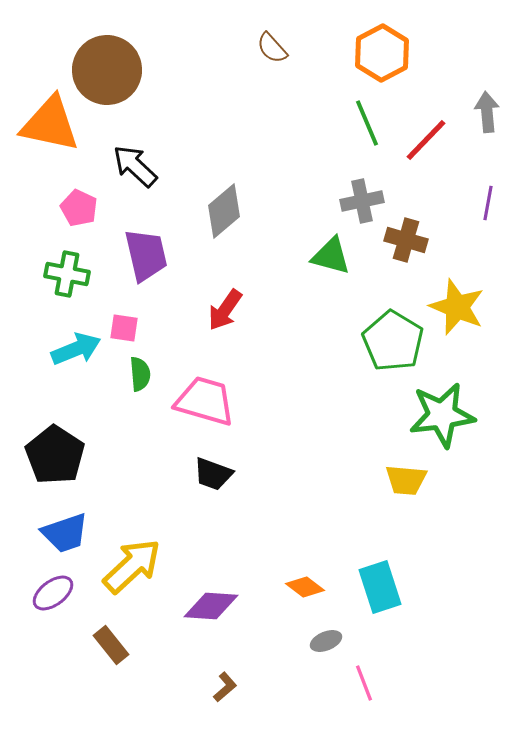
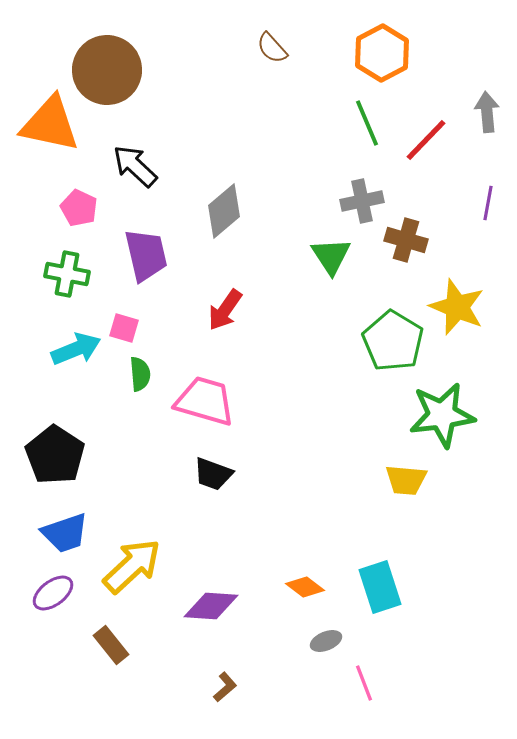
green triangle: rotated 42 degrees clockwise
pink square: rotated 8 degrees clockwise
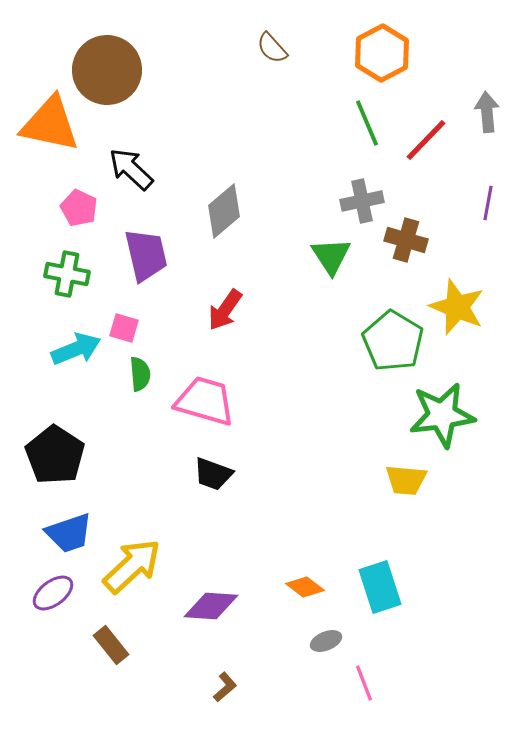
black arrow: moved 4 px left, 3 px down
blue trapezoid: moved 4 px right
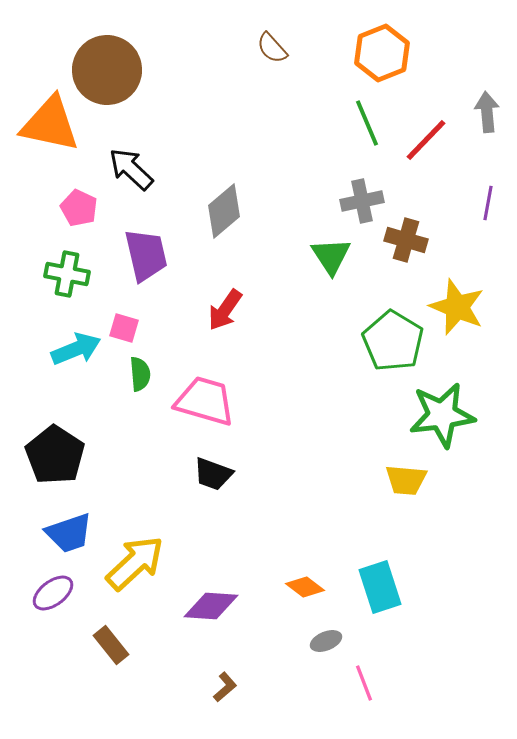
orange hexagon: rotated 6 degrees clockwise
yellow arrow: moved 3 px right, 3 px up
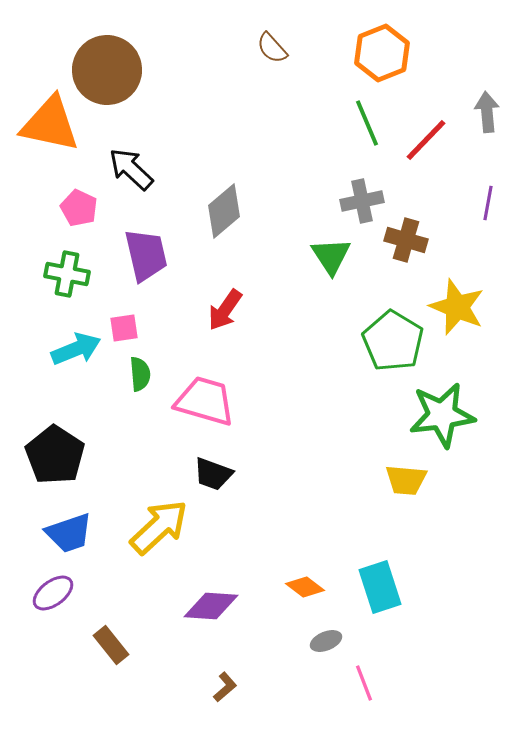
pink square: rotated 24 degrees counterclockwise
yellow arrow: moved 24 px right, 36 px up
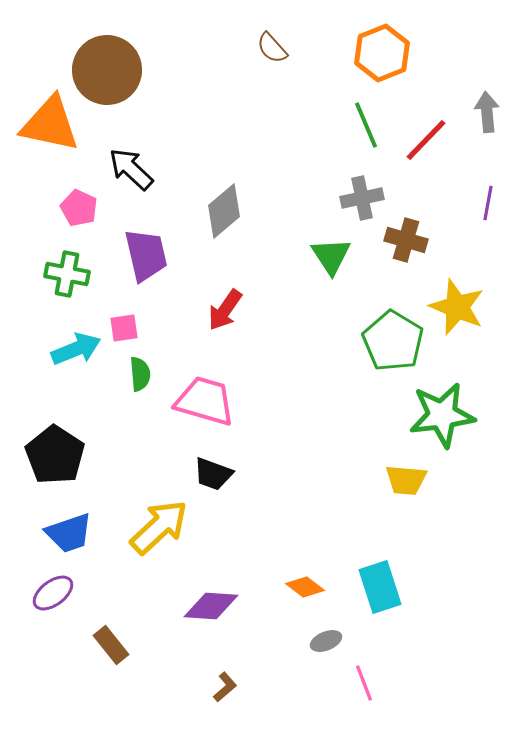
green line: moved 1 px left, 2 px down
gray cross: moved 3 px up
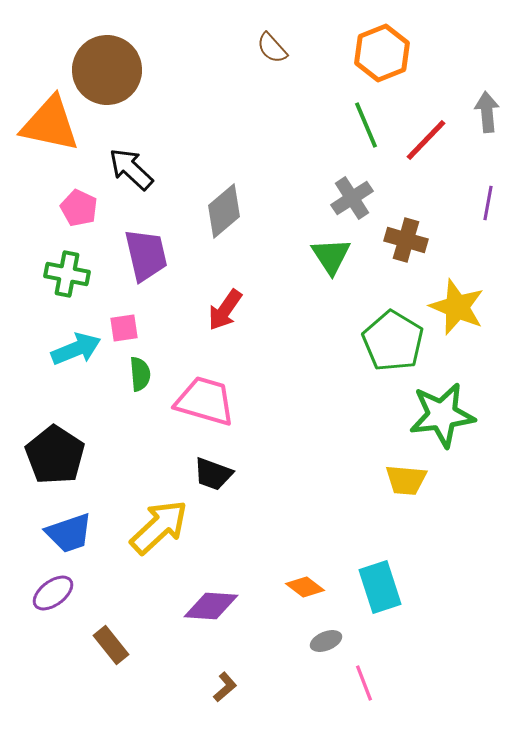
gray cross: moved 10 px left; rotated 21 degrees counterclockwise
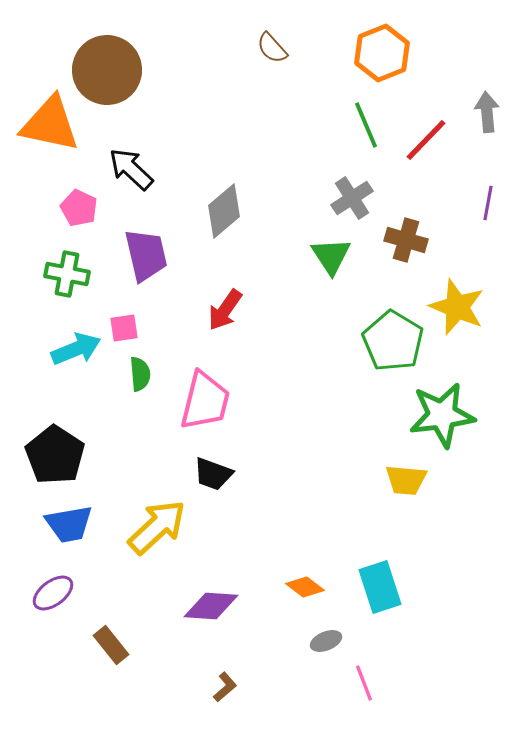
pink trapezoid: rotated 88 degrees clockwise
yellow arrow: moved 2 px left
blue trapezoid: moved 9 px up; rotated 9 degrees clockwise
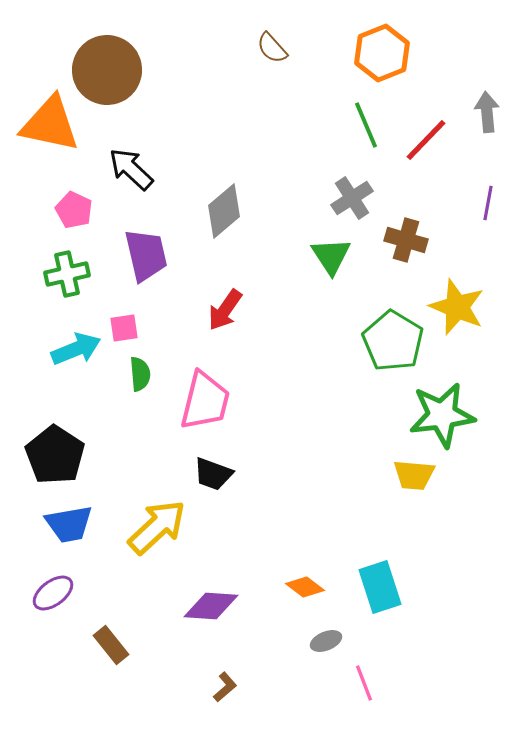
pink pentagon: moved 5 px left, 2 px down
green cross: rotated 24 degrees counterclockwise
yellow trapezoid: moved 8 px right, 5 px up
